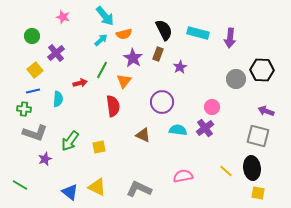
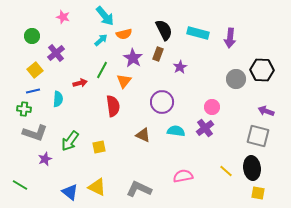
cyan semicircle at (178, 130): moved 2 px left, 1 px down
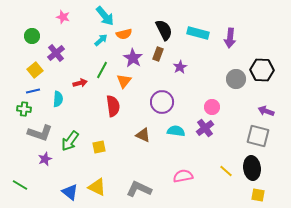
gray L-shape at (35, 133): moved 5 px right
yellow square at (258, 193): moved 2 px down
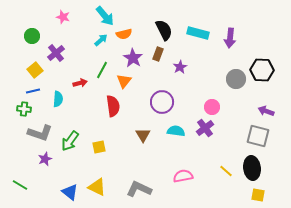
brown triangle at (143, 135): rotated 35 degrees clockwise
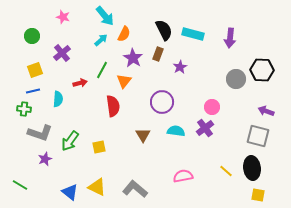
cyan rectangle at (198, 33): moved 5 px left, 1 px down
orange semicircle at (124, 34): rotated 49 degrees counterclockwise
purple cross at (56, 53): moved 6 px right
yellow square at (35, 70): rotated 21 degrees clockwise
gray L-shape at (139, 189): moved 4 px left; rotated 15 degrees clockwise
